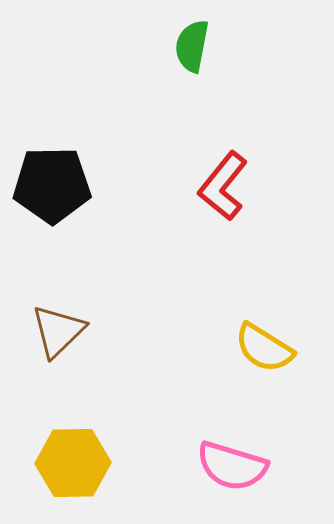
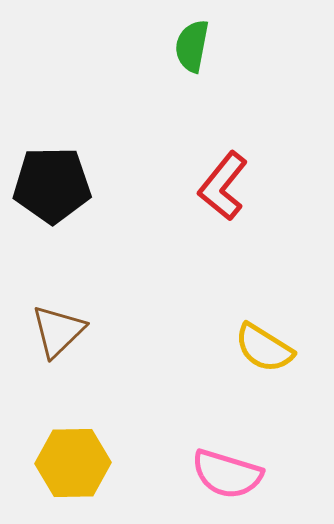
pink semicircle: moved 5 px left, 8 px down
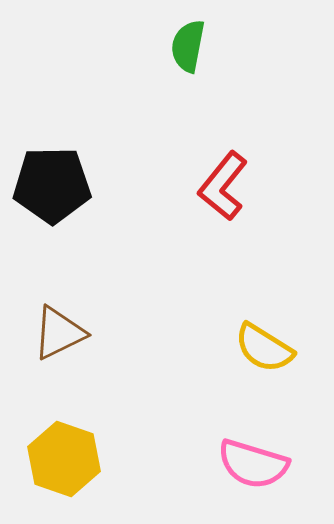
green semicircle: moved 4 px left
brown triangle: moved 1 px right, 2 px down; rotated 18 degrees clockwise
yellow hexagon: moved 9 px left, 4 px up; rotated 20 degrees clockwise
pink semicircle: moved 26 px right, 10 px up
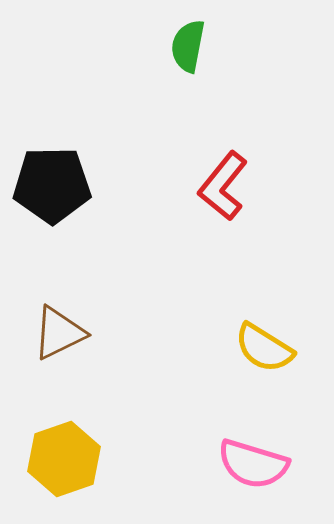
yellow hexagon: rotated 22 degrees clockwise
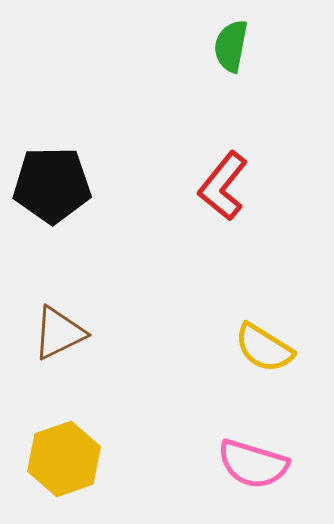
green semicircle: moved 43 px right
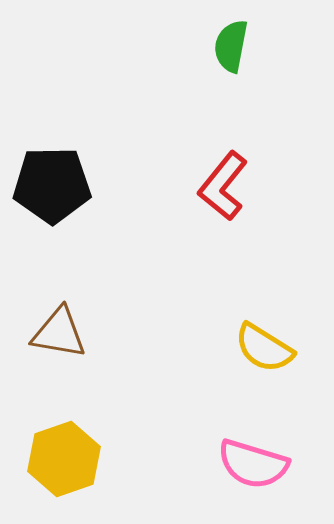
brown triangle: rotated 36 degrees clockwise
